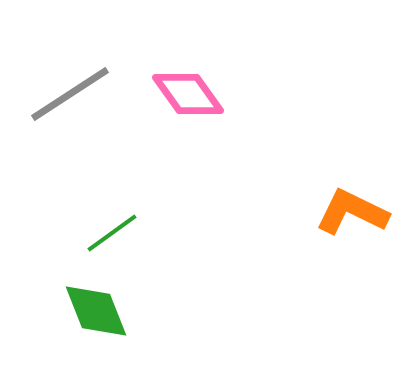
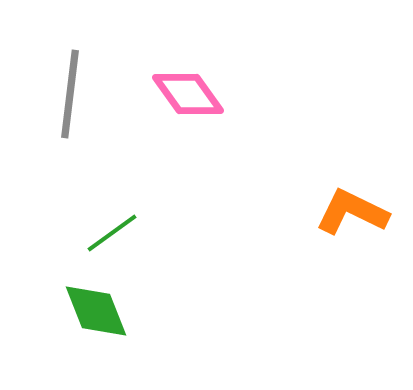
gray line: rotated 50 degrees counterclockwise
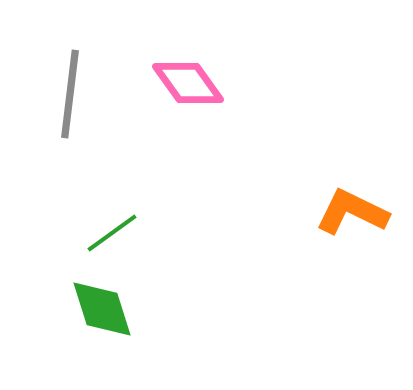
pink diamond: moved 11 px up
green diamond: moved 6 px right, 2 px up; rotated 4 degrees clockwise
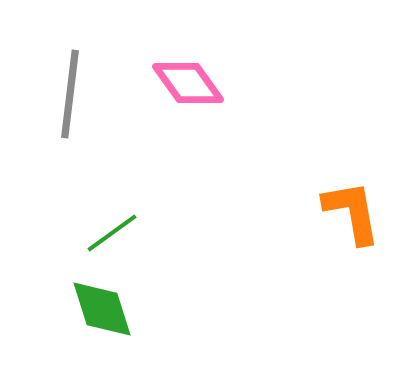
orange L-shape: rotated 54 degrees clockwise
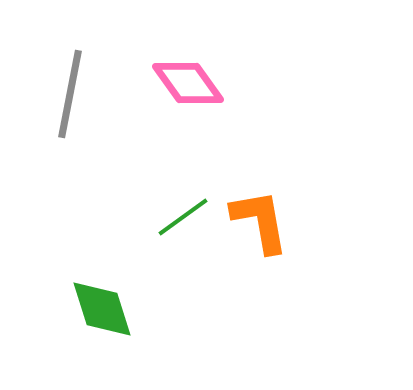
gray line: rotated 4 degrees clockwise
orange L-shape: moved 92 px left, 9 px down
green line: moved 71 px right, 16 px up
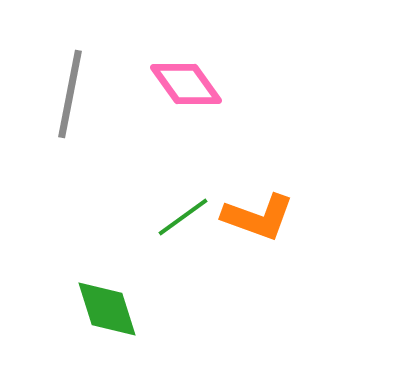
pink diamond: moved 2 px left, 1 px down
orange L-shape: moved 2 px left, 4 px up; rotated 120 degrees clockwise
green diamond: moved 5 px right
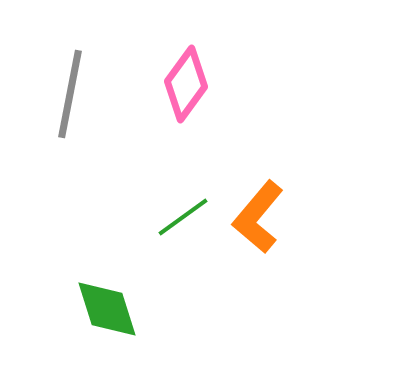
pink diamond: rotated 72 degrees clockwise
orange L-shape: rotated 110 degrees clockwise
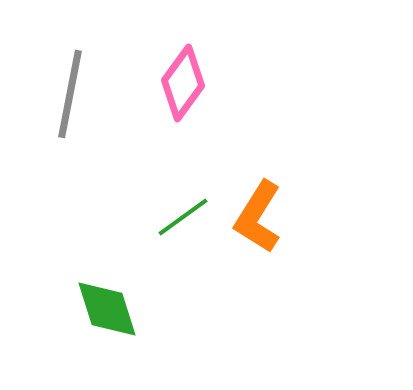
pink diamond: moved 3 px left, 1 px up
orange L-shape: rotated 8 degrees counterclockwise
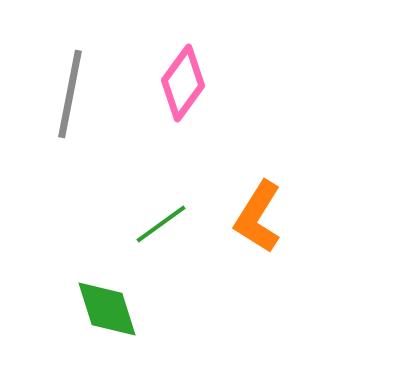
green line: moved 22 px left, 7 px down
